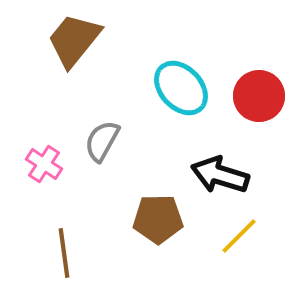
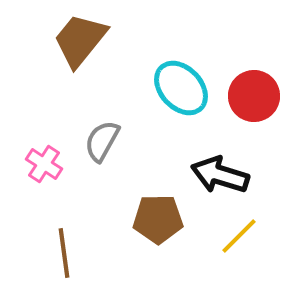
brown trapezoid: moved 6 px right
red circle: moved 5 px left
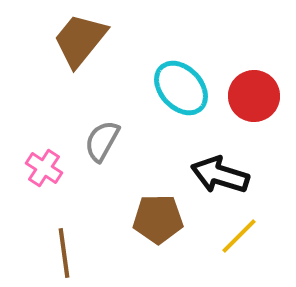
pink cross: moved 4 px down
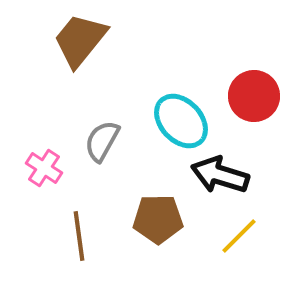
cyan ellipse: moved 33 px down
brown line: moved 15 px right, 17 px up
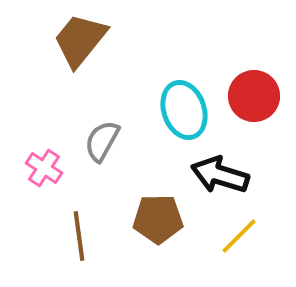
cyan ellipse: moved 3 px right, 11 px up; rotated 24 degrees clockwise
